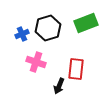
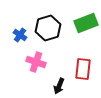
blue cross: moved 2 px left, 1 px down; rotated 32 degrees counterclockwise
red rectangle: moved 7 px right
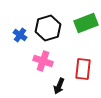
pink cross: moved 7 px right, 1 px up
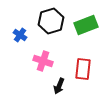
green rectangle: moved 2 px down
black hexagon: moved 3 px right, 7 px up
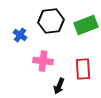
black hexagon: rotated 10 degrees clockwise
pink cross: rotated 12 degrees counterclockwise
red rectangle: rotated 10 degrees counterclockwise
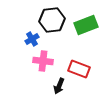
black hexagon: moved 1 px right, 1 px up
blue cross: moved 12 px right, 4 px down; rotated 24 degrees clockwise
red rectangle: moved 4 px left; rotated 65 degrees counterclockwise
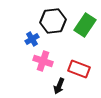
black hexagon: moved 1 px right, 1 px down
green rectangle: moved 1 px left; rotated 35 degrees counterclockwise
pink cross: rotated 12 degrees clockwise
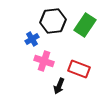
pink cross: moved 1 px right
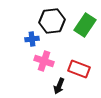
black hexagon: moved 1 px left
blue cross: rotated 24 degrees clockwise
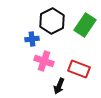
black hexagon: rotated 20 degrees counterclockwise
